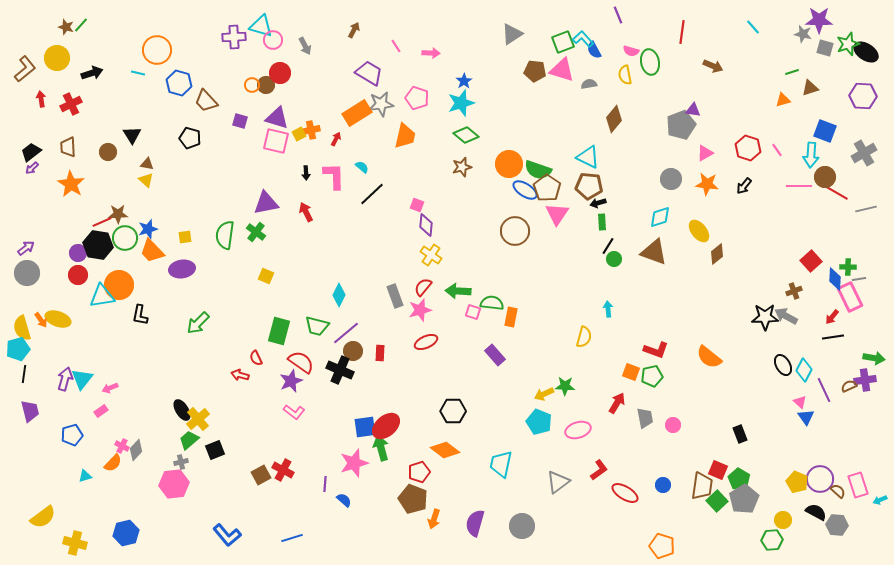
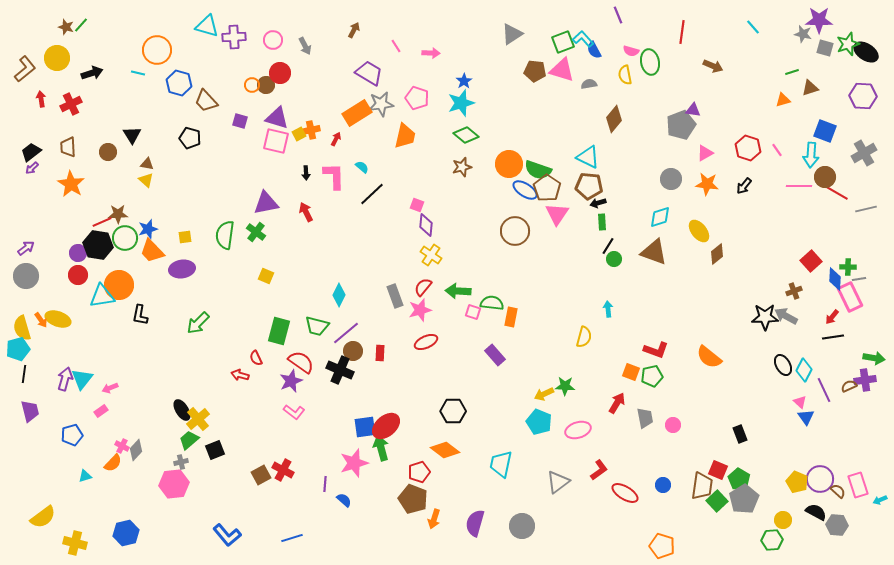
cyan triangle at (261, 26): moved 54 px left
gray circle at (27, 273): moved 1 px left, 3 px down
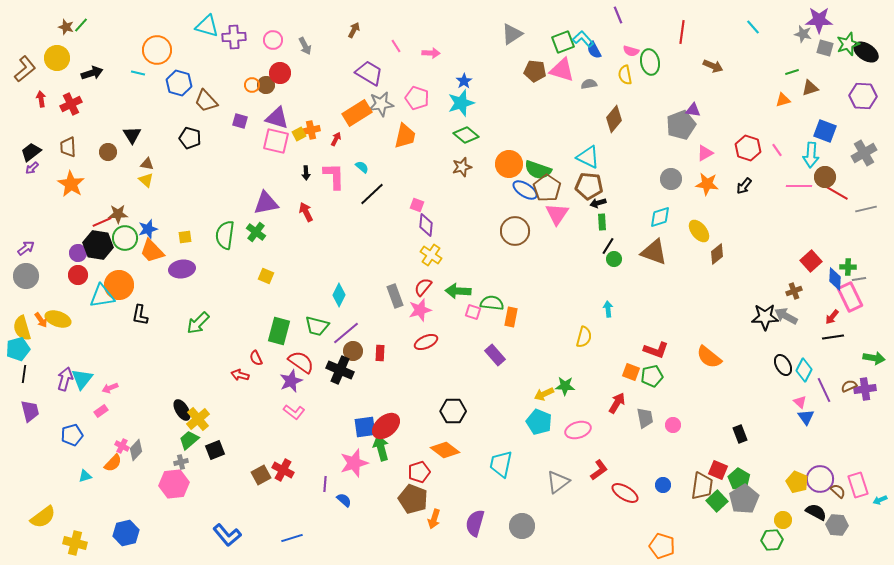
purple cross at (865, 380): moved 9 px down
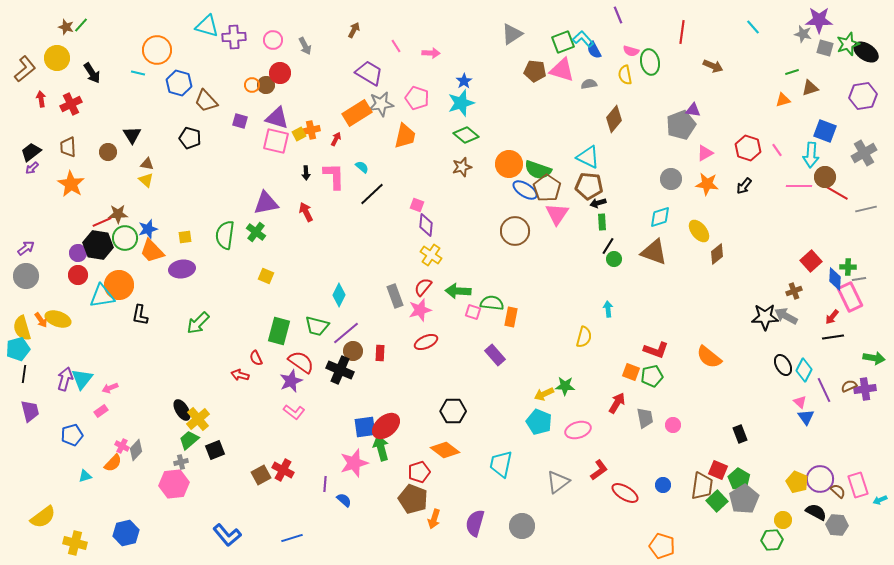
black arrow at (92, 73): rotated 75 degrees clockwise
purple hexagon at (863, 96): rotated 12 degrees counterclockwise
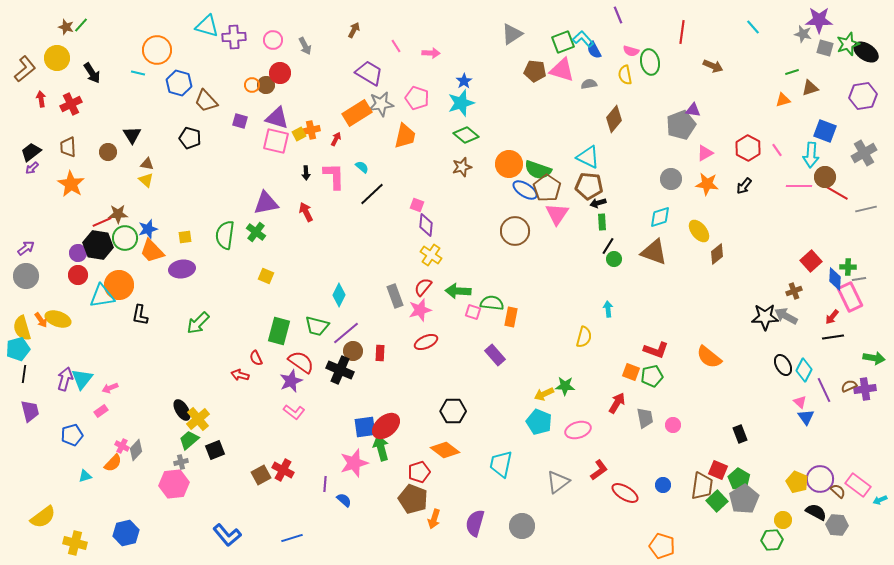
red hexagon at (748, 148): rotated 10 degrees clockwise
pink rectangle at (858, 485): rotated 35 degrees counterclockwise
